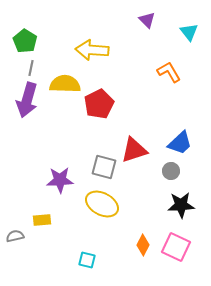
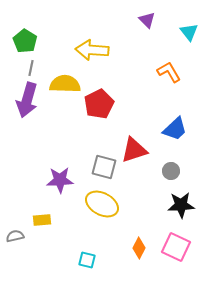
blue trapezoid: moved 5 px left, 14 px up
orange diamond: moved 4 px left, 3 px down
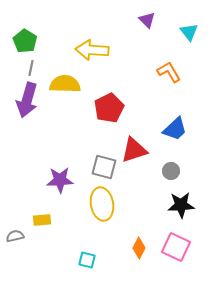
red pentagon: moved 10 px right, 4 px down
yellow ellipse: rotated 52 degrees clockwise
